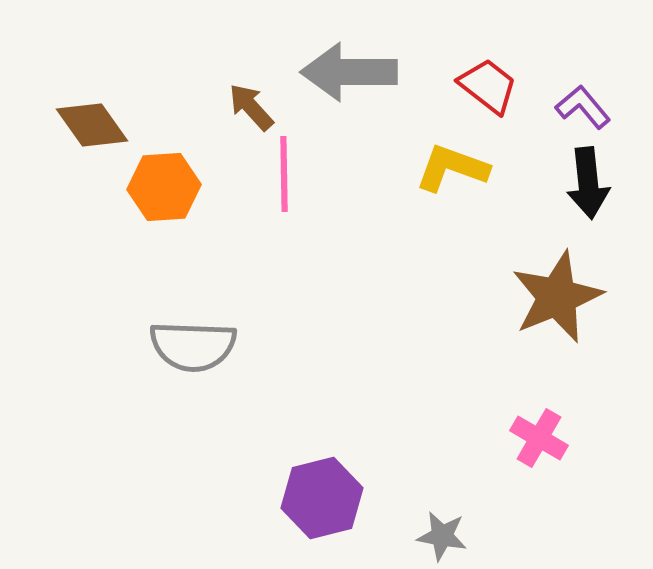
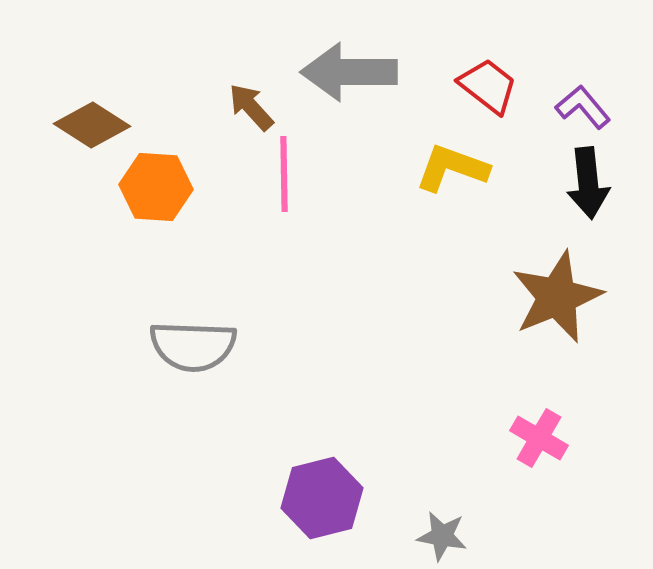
brown diamond: rotated 22 degrees counterclockwise
orange hexagon: moved 8 px left; rotated 8 degrees clockwise
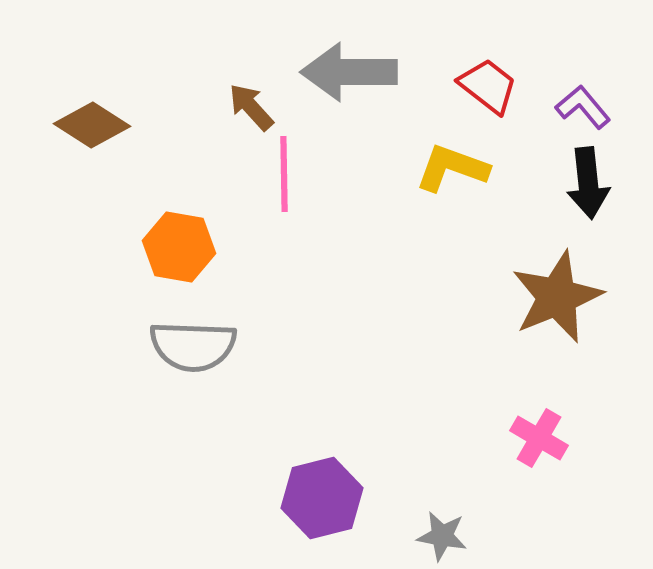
orange hexagon: moved 23 px right, 60 px down; rotated 6 degrees clockwise
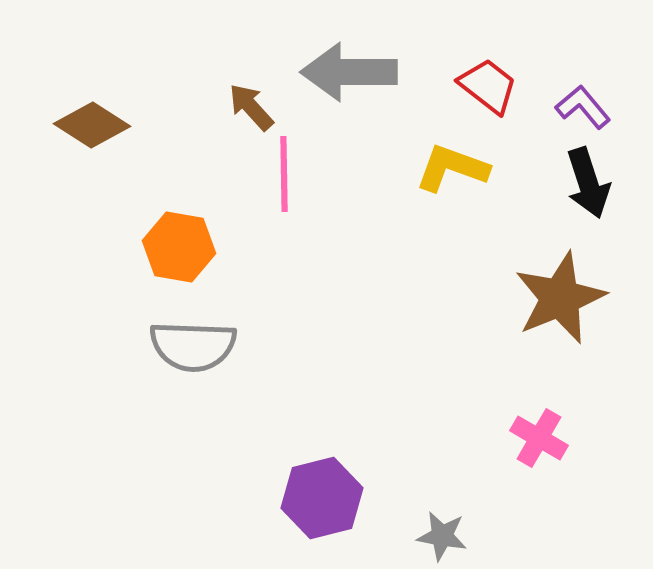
black arrow: rotated 12 degrees counterclockwise
brown star: moved 3 px right, 1 px down
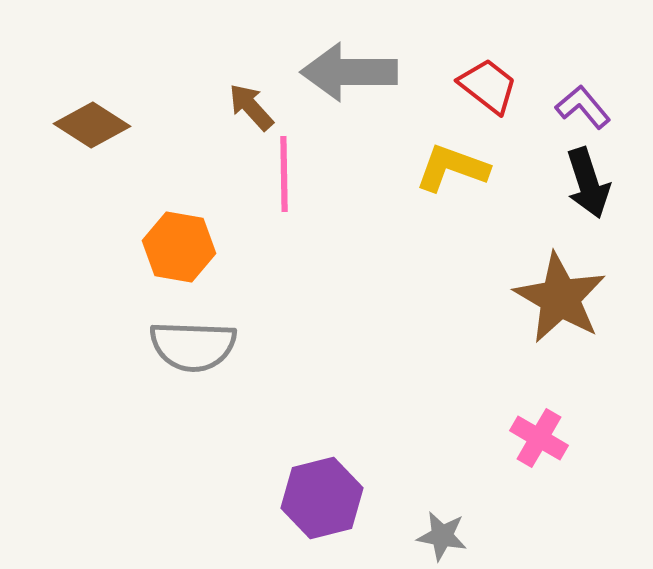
brown star: rotated 20 degrees counterclockwise
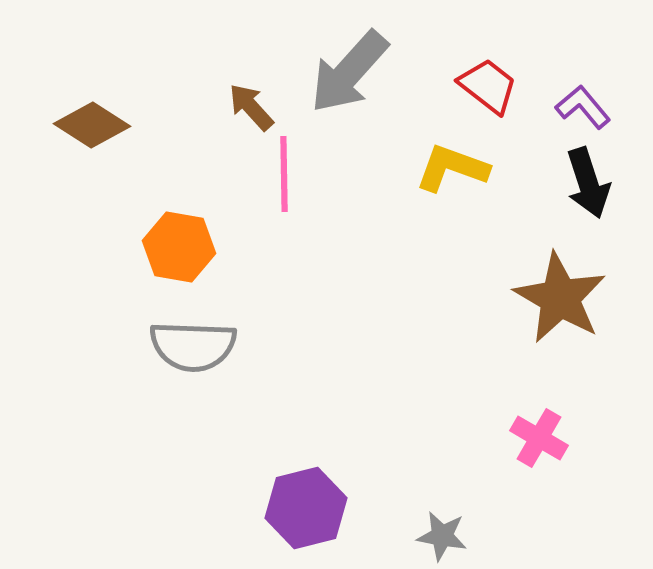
gray arrow: rotated 48 degrees counterclockwise
purple hexagon: moved 16 px left, 10 px down
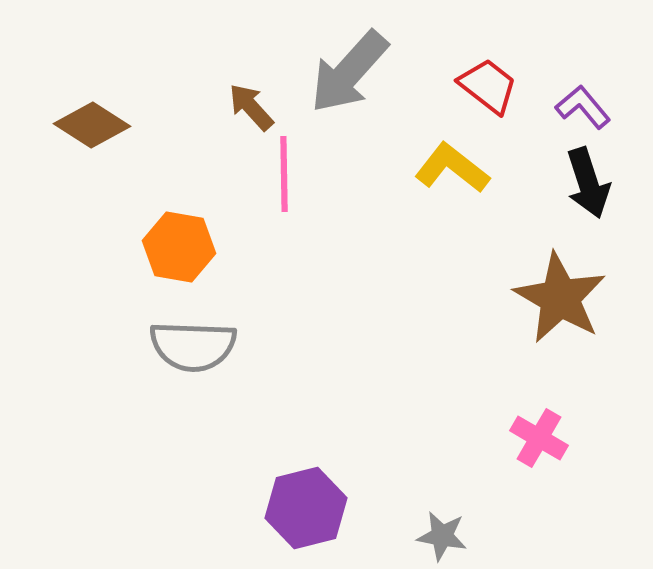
yellow L-shape: rotated 18 degrees clockwise
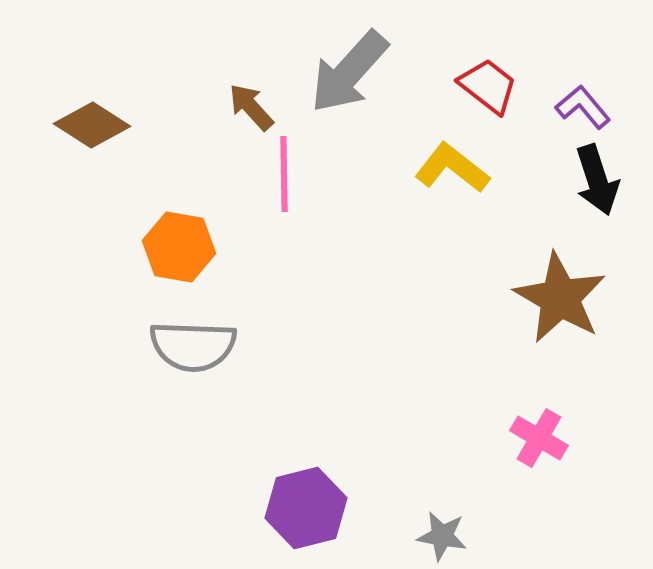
black arrow: moved 9 px right, 3 px up
